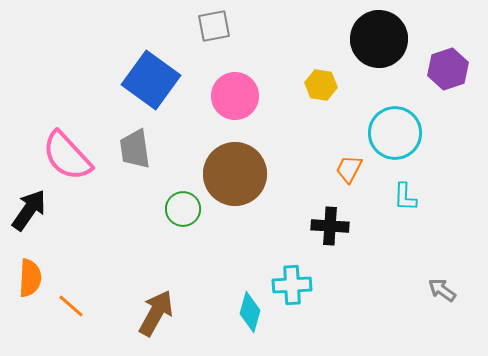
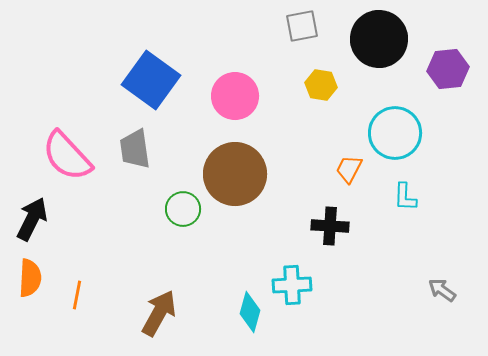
gray square: moved 88 px right
purple hexagon: rotated 12 degrees clockwise
black arrow: moved 3 px right, 9 px down; rotated 9 degrees counterclockwise
orange line: moved 6 px right, 11 px up; rotated 60 degrees clockwise
brown arrow: moved 3 px right
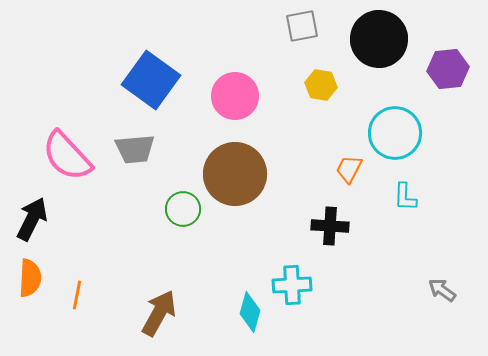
gray trapezoid: rotated 87 degrees counterclockwise
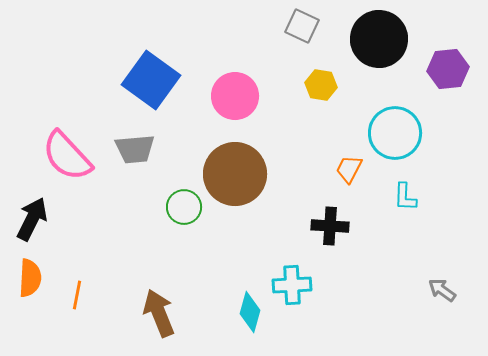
gray square: rotated 36 degrees clockwise
green circle: moved 1 px right, 2 px up
brown arrow: rotated 51 degrees counterclockwise
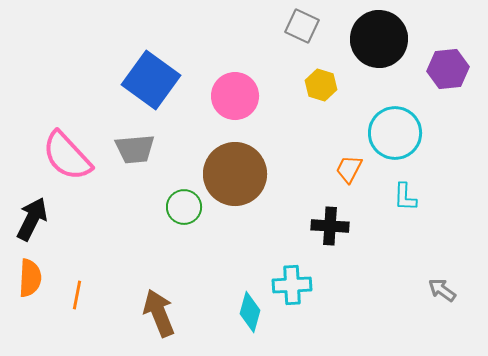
yellow hexagon: rotated 8 degrees clockwise
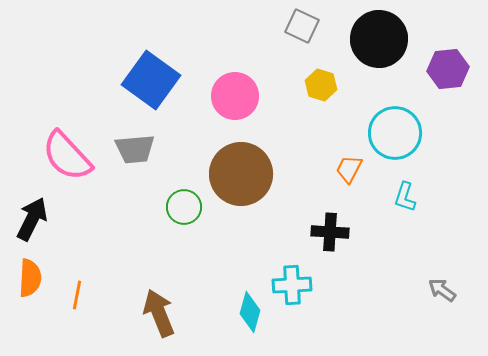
brown circle: moved 6 px right
cyan L-shape: rotated 16 degrees clockwise
black cross: moved 6 px down
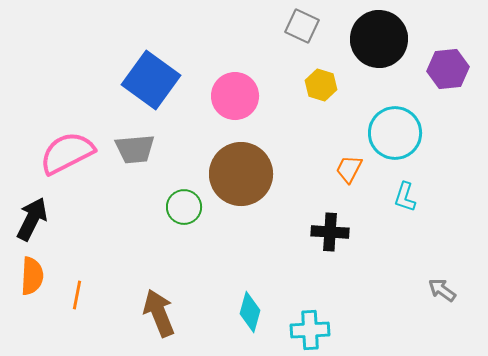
pink semicircle: moved 3 px up; rotated 106 degrees clockwise
orange semicircle: moved 2 px right, 2 px up
cyan cross: moved 18 px right, 45 px down
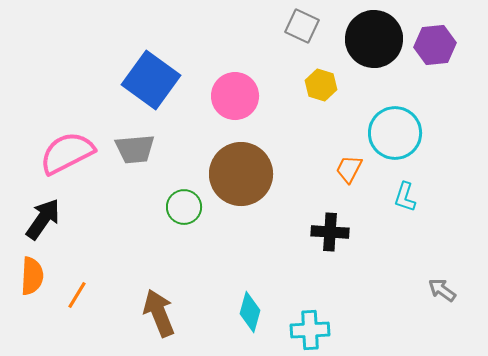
black circle: moved 5 px left
purple hexagon: moved 13 px left, 24 px up
black arrow: moved 11 px right; rotated 9 degrees clockwise
orange line: rotated 20 degrees clockwise
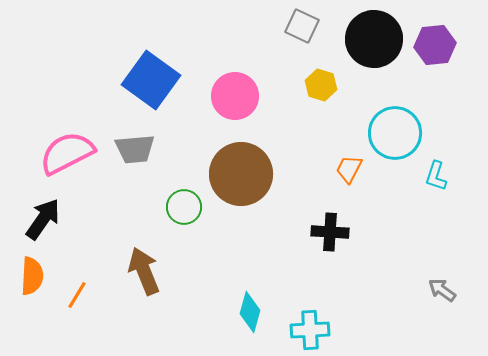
cyan L-shape: moved 31 px right, 21 px up
brown arrow: moved 15 px left, 42 px up
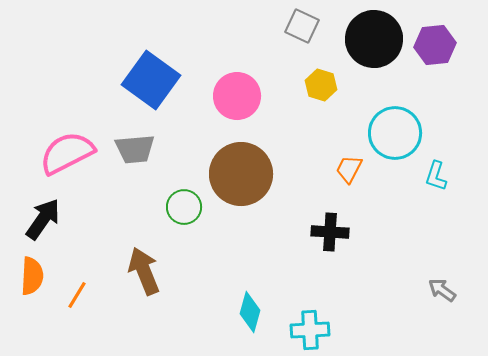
pink circle: moved 2 px right
